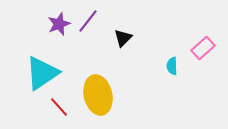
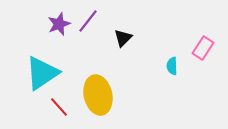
pink rectangle: rotated 15 degrees counterclockwise
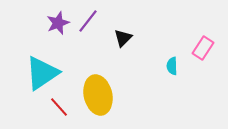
purple star: moved 1 px left, 1 px up
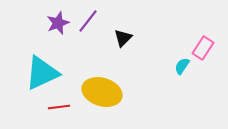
cyan semicircle: moved 10 px right; rotated 36 degrees clockwise
cyan triangle: rotated 9 degrees clockwise
yellow ellipse: moved 4 px right, 3 px up; rotated 60 degrees counterclockwise
red line: rotated 55 degrees counterclockwise
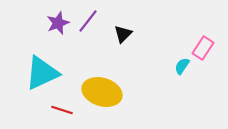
black triangle: moved 4 px up
red line: moved 3 px right, 3 px down; rotated 25 degrees clockwise
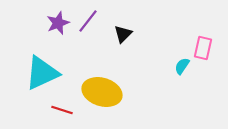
pink rectangle: rotated 20 degrees counterclockwise
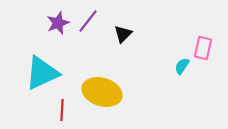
red line: rotated 75 degrees clockwise
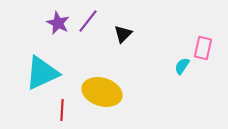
purple star: rotated 25 degrees counterclockwise
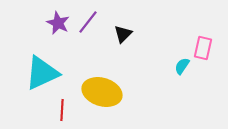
purple line: moved 1 px down
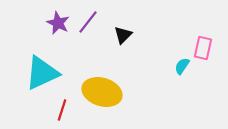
black triangle: moved 1 px down
red line: rotated 15 degrees clockwise
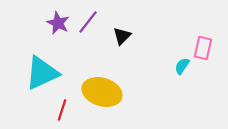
black triangle: moved 1 px left, 1 px down
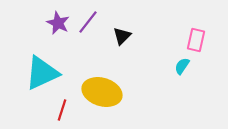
pink rectangle: moved 7 px left, 8 px up
